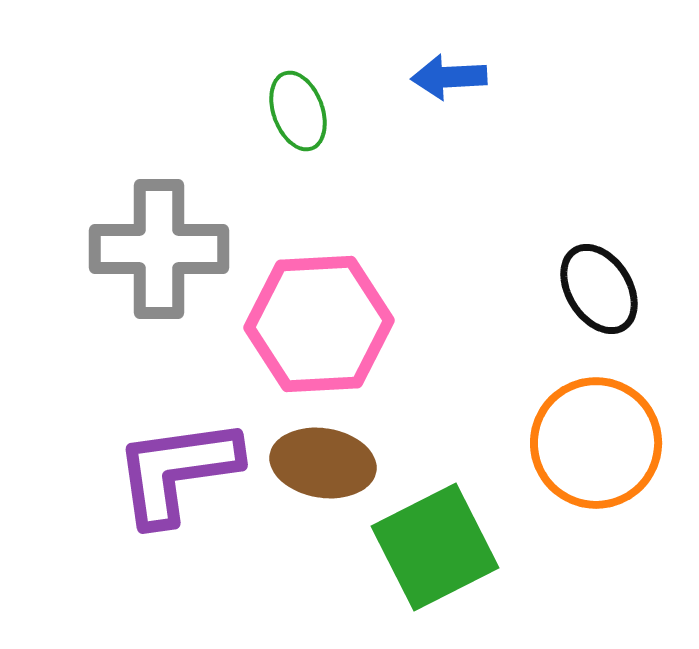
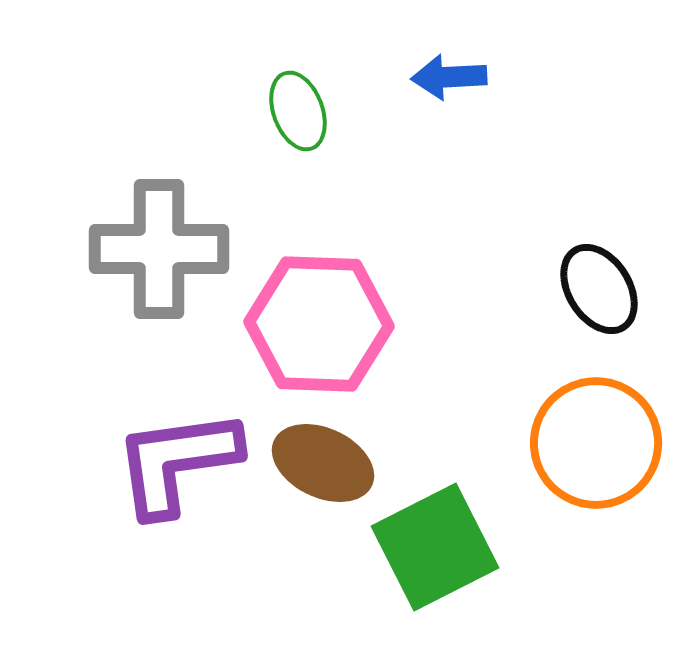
pink hexagon: rotated 5 degrees clockwise
brown ellipse: rotated 16 degrees clockwise
purple L-shape: moved 9 px up
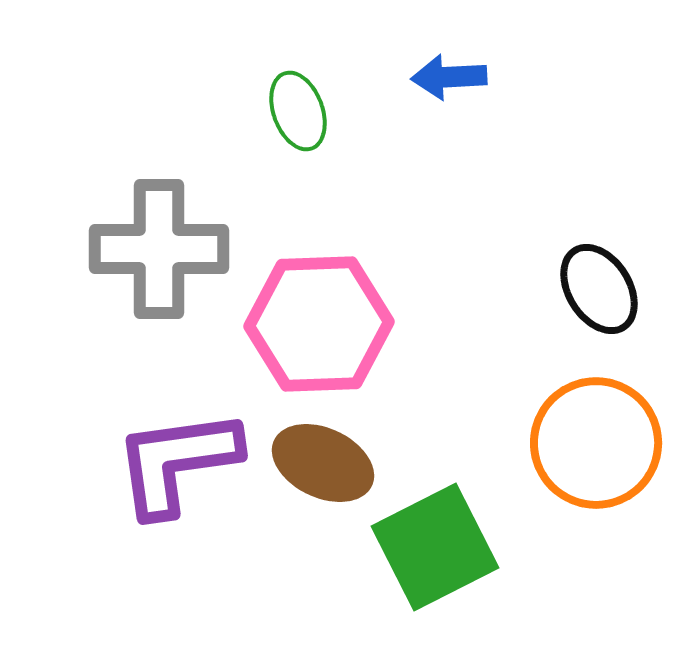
pink hexagon: rotated 4 degrees counterclockwise
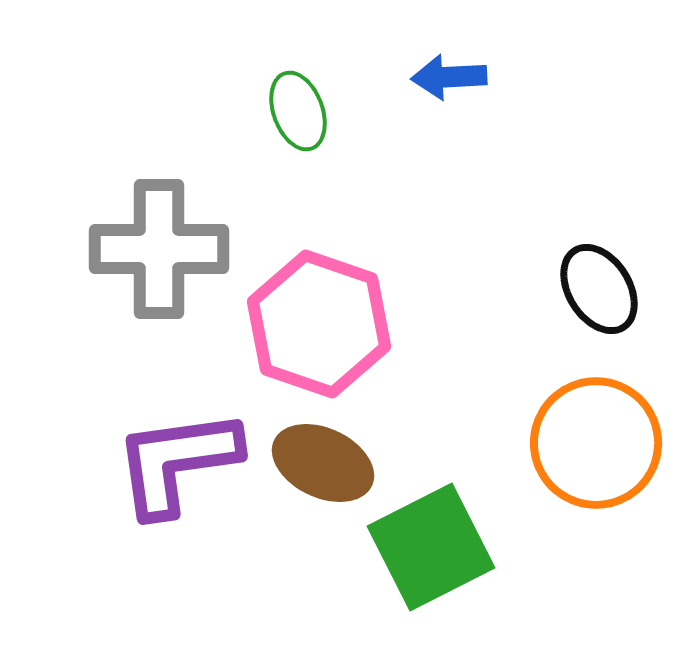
pink hexagon: rotated 21 degrees clockwise
green square: moved 4 px left
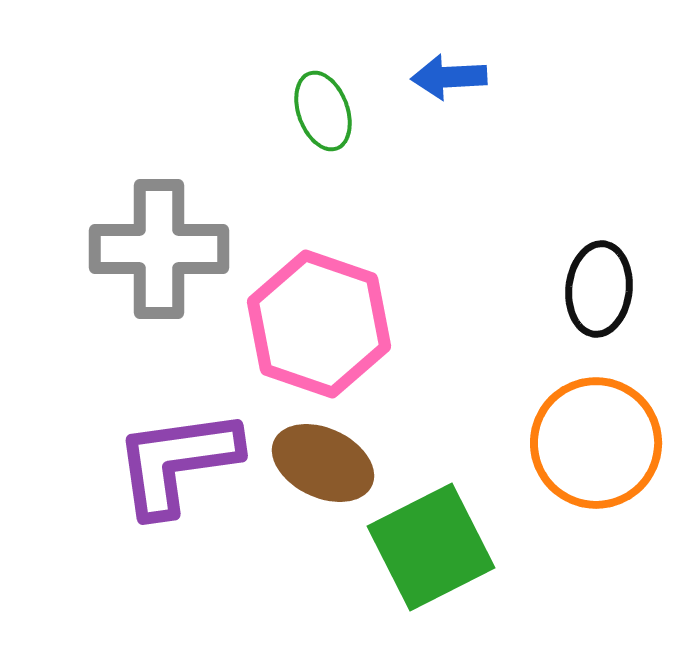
green ellipse: moved 25 px right
black ellipse: rotated 38 degrees clockwise
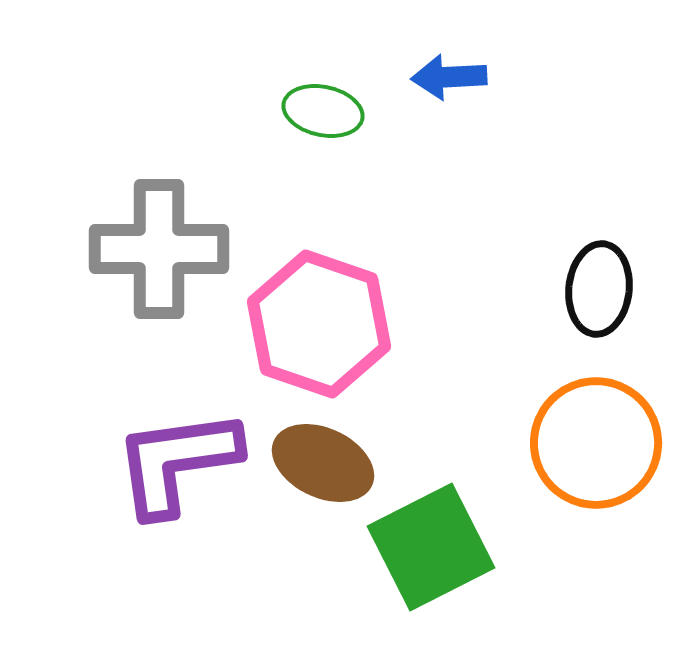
green ellipse: rotated 58 degrees counterclockwise
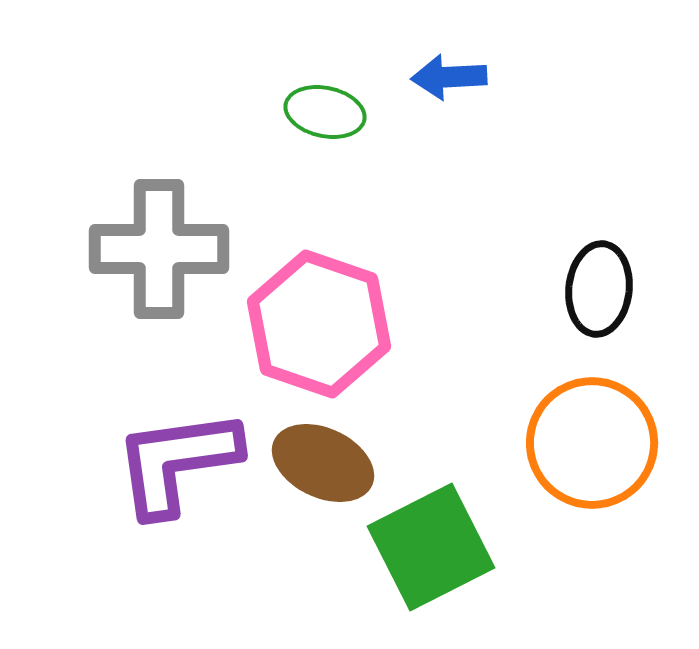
green ellipse: moved 2 px right, 1 px down
orange circle: moved 4 px left
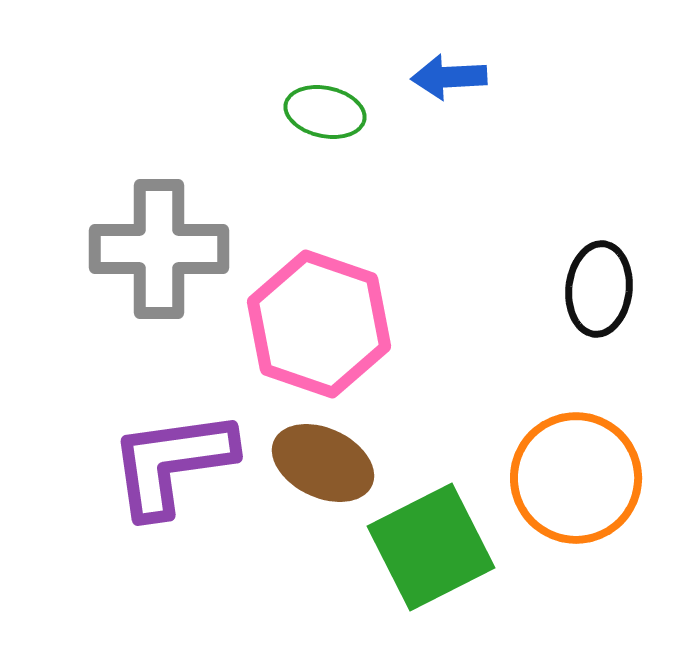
orange circle: moved 16 px left, 35 px down
purple L-shape: moved 5 px left, 1 px down
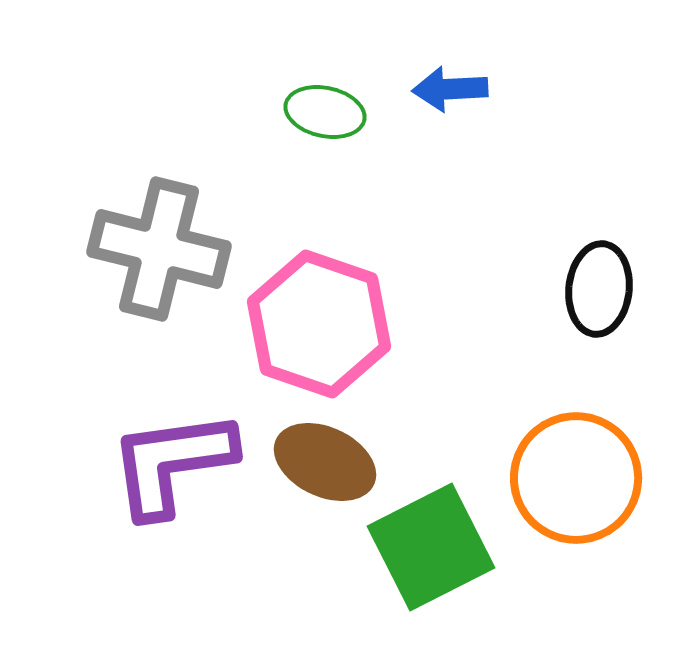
blue arrow: moved 1 px right, 12 px down
gray cross: rotated 14 degrees clockwise
brown ellipse: moved 2 px right, 1 px up
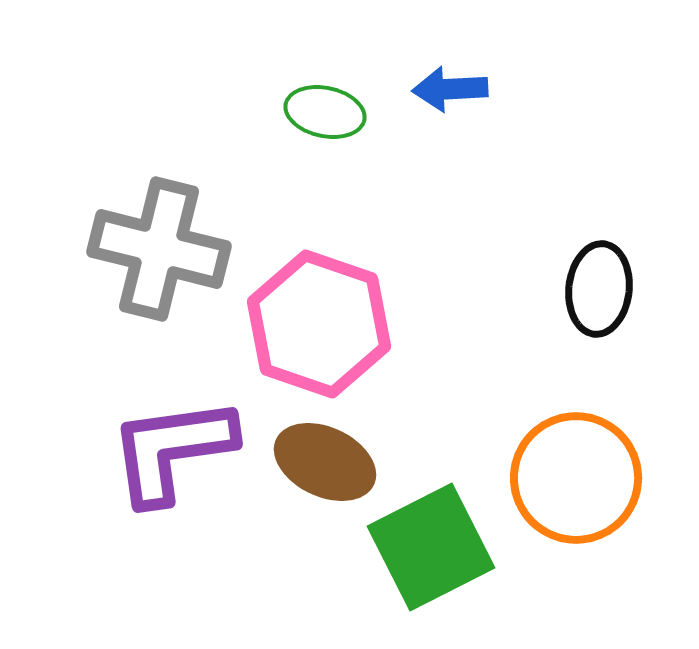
purple L-shape: moved 13 px up
